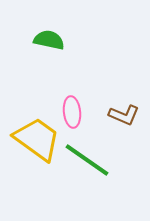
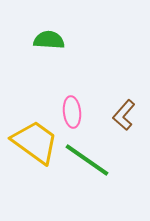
green semicircle: rotated 8 degrees counterclockwise
brown L-shape: rotated 108 degrees clockwise
yellow trapezoid: moved 2 px left, 3 px down
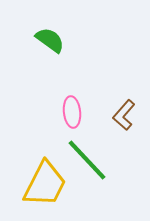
green semicircle: moved 1 px right; rotated 32 degrees clockwise
yellow trapezoid: moved 10 px right, 42 px down; rotated 81 degrees clockwise
green line: rotated 12 degrees clockwise
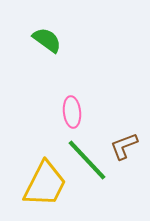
green semicircle: moved 3 px left
brown L-shape: moved 31 px down; rotated 28 degrees clockwise
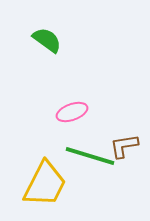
pink ellipse: rotated 76 degrees clockwise
brown L-shape: rotated 12 degrees clockwise
green line: moved 3 px right, 4 px up; rotated 30 degrees counterclockwise
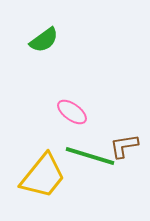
green semicircle: moved 3 px left; rotated 108 degrees clockwise
pink ellipse: rotated 56 degrees clockwise
yellow trapezoid: moved 2 px left, 8 px up; rotated 12 degrees clockwise
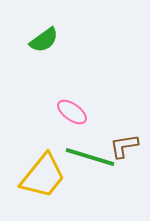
green line: moved 1 px down
